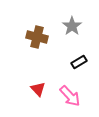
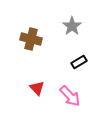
brown cross: moved 6 px left, 2 px down
red triangle: moved 1 px left, 1 px up
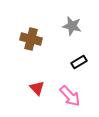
gray star: rotated 24 degrees counterclockwise
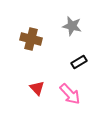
pink arrow: moved 2 px up
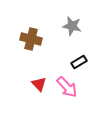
red triangle: moved 2 px right, 4 px up
pink arrow: moved 3 px left, 7 px up
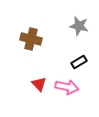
gray star: moved 7 px right
pink arrow: rotated 35 degrees counterclockwise
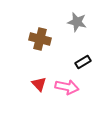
gray star: moved 2 px left, 4 px up
brown cross: moved 9 px right
black rectangle: moved 4 px right
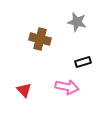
black rectangle: rotated 14 degrees clockwise
red triangle: moved 15 px left, 6 px down
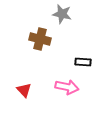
gray star: moved 15 px left, 8 px up
black rectangle: rotated 21 degrees clockwise
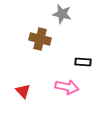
red triangle: moved 1 px left, 1 px down
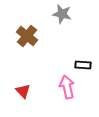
brown cross: moved 13 px left, 3 px up; rotated 25 degrees clockwise
black rectangle: moved 3 px down
pink arrow: rotated 115 degrees counterclockwise
